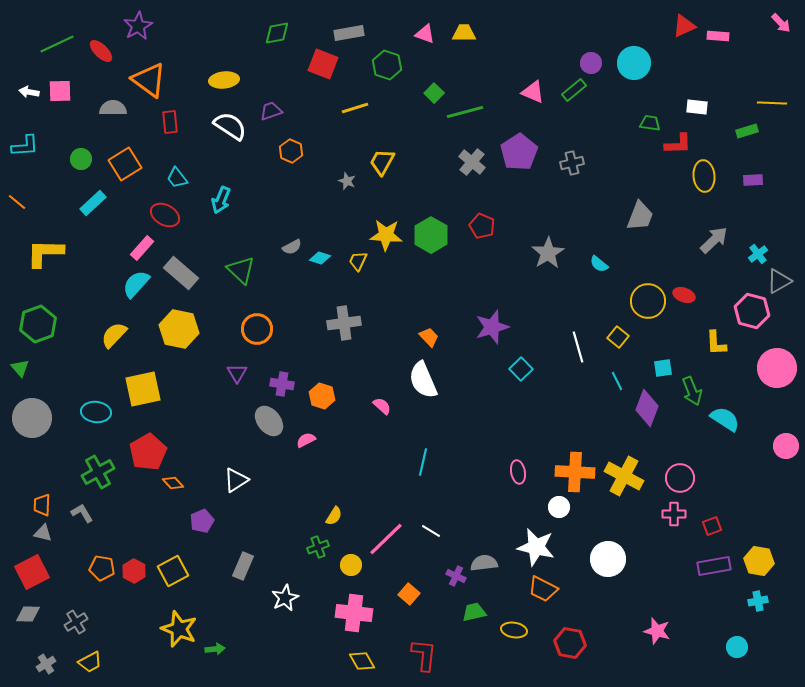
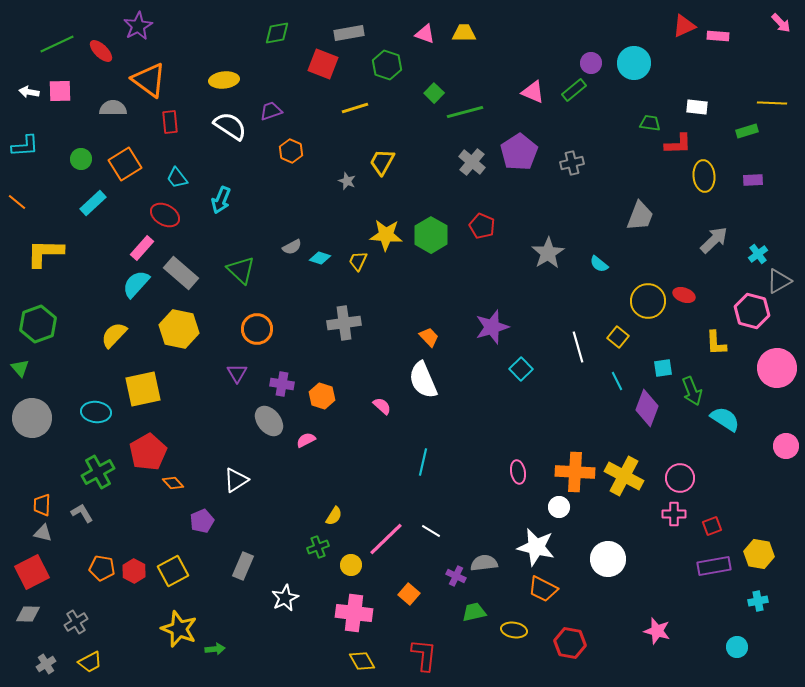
yellow hexagon at (759, 561): moved 7 px up
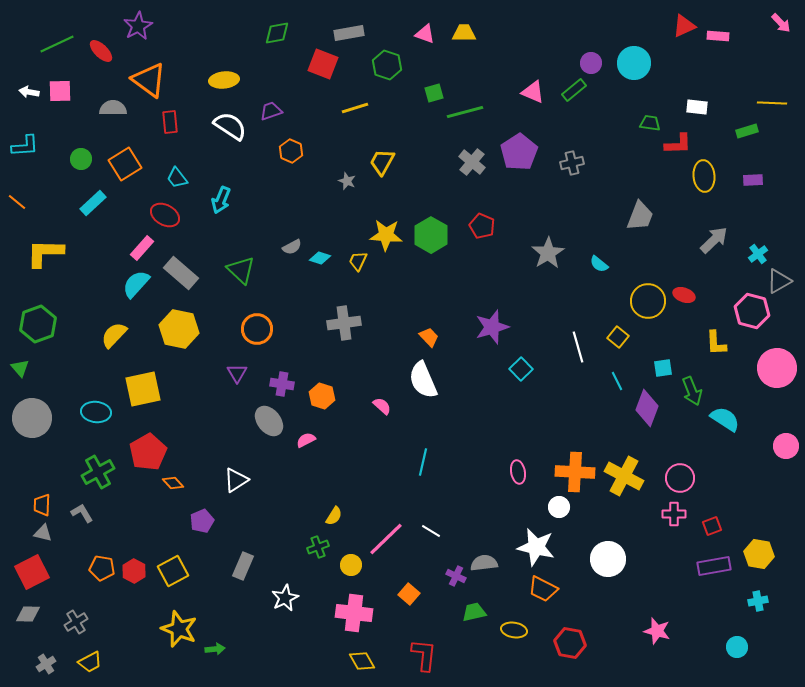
green square at (434, 93): rotated 30 degrees clockwise
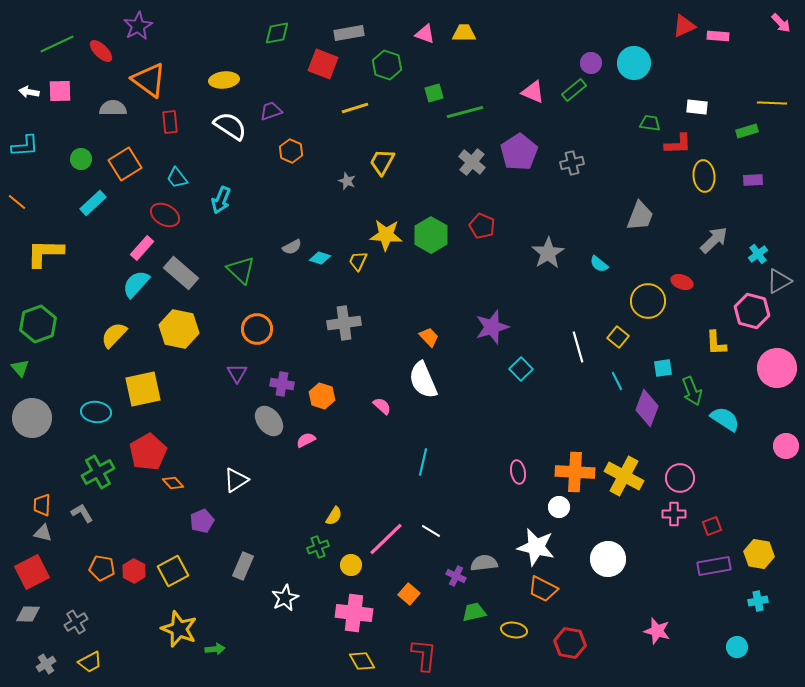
red ellipse at (684, 295): moved 2 px left, 13 px up
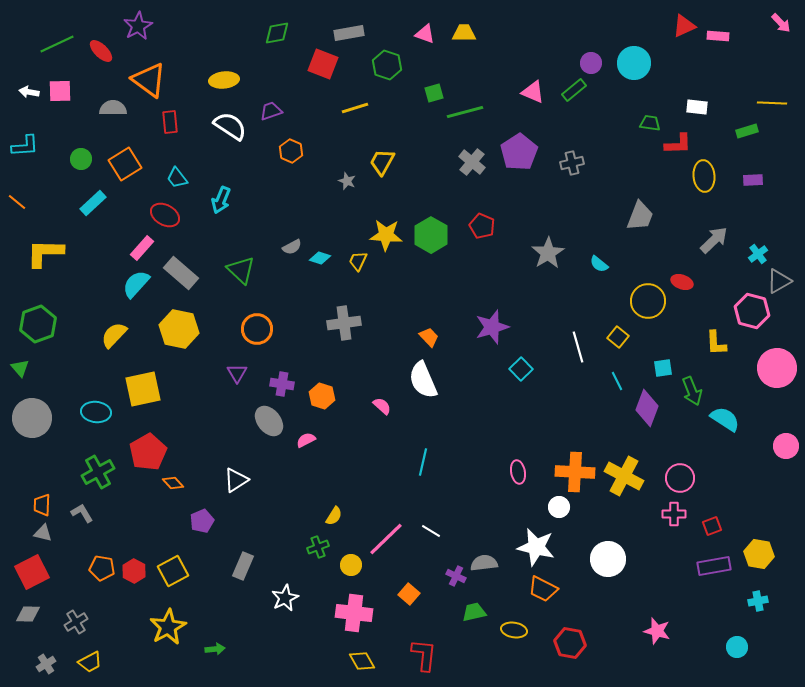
yellow star at (179, 629): moved 11 px left, 2 px up; rotated 21 degrees clockwise
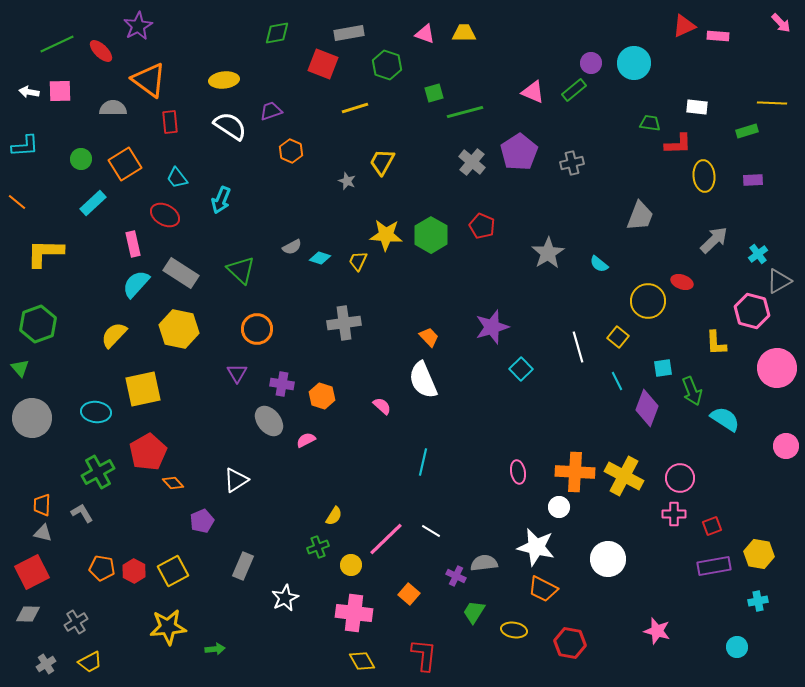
pink rectangle at (142, 248): moved 9 px left, 4 px up; rotated 55 degrees counterclockwise
gray rectangle at (181, 273): rotated 8 degrees counterclockwise
green trapezoid at (474, 612): rotated 45 degrees counterclockwise
yellow star at (168, 627): rotated 24 degrees clockwise
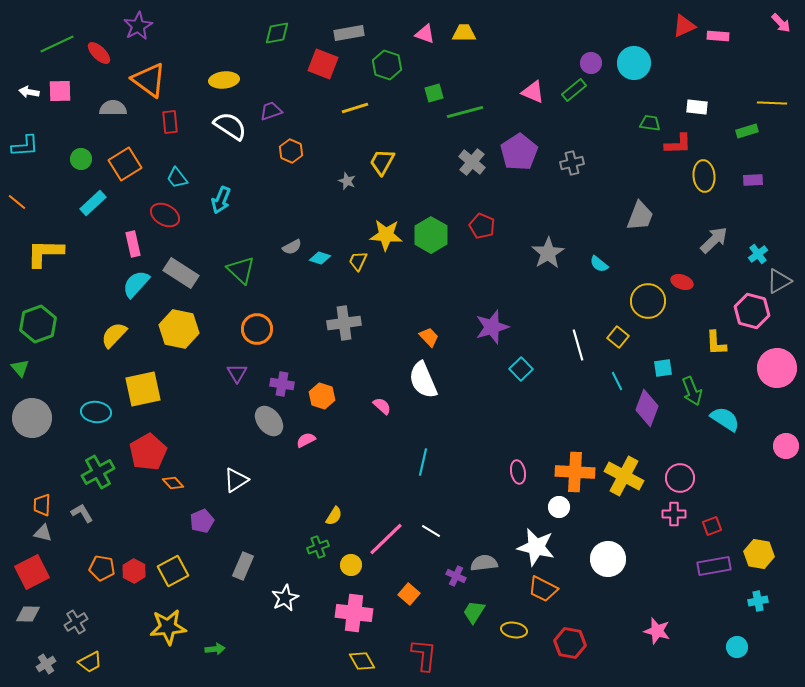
red ellipse at (101, 51): moved 2 px left, 2 px down
white line at (578, 347): moved 2 px up
